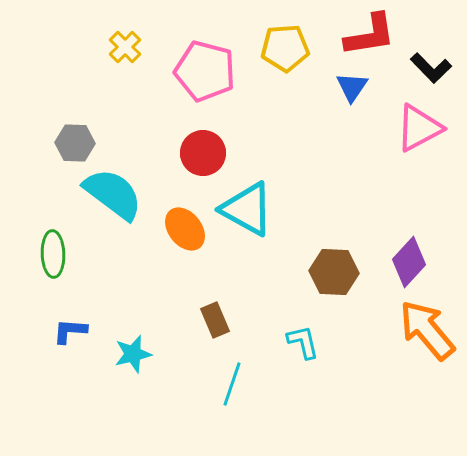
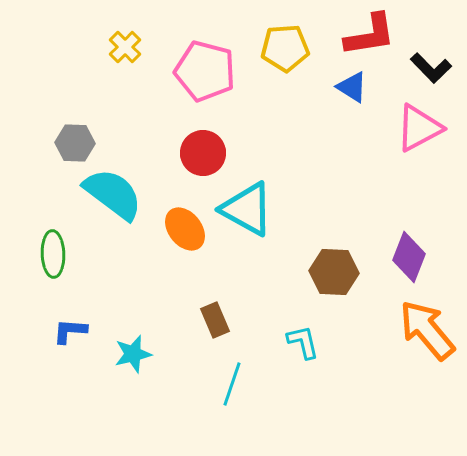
blue triangle: rotated 32 degrees counterclockwise
purple diamond: moved 5 px up; rotated 21 degrees counterclockwise
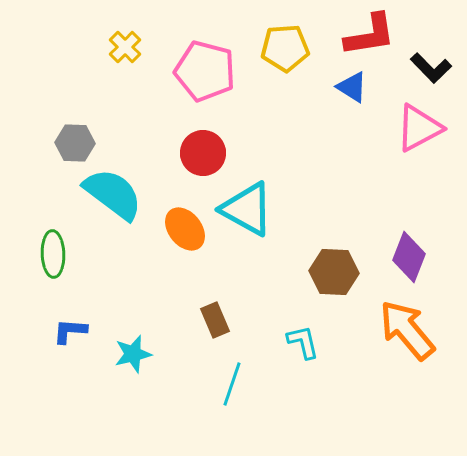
orange arrow: moved 20 px left
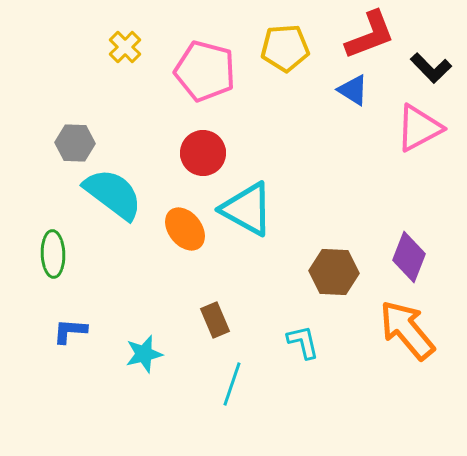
red L-shape: rotated 12 degrees counterclockwise
blue triangle: moved 1 px right, 3 px down
cyan star: moved 11 px right
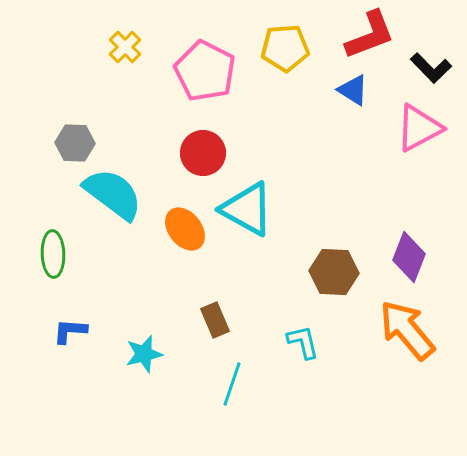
pink pentagon: rotated 12 degrees clockwise
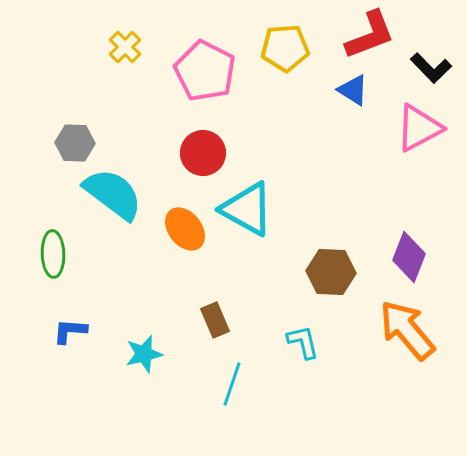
brown hexagon: moved 3 px left
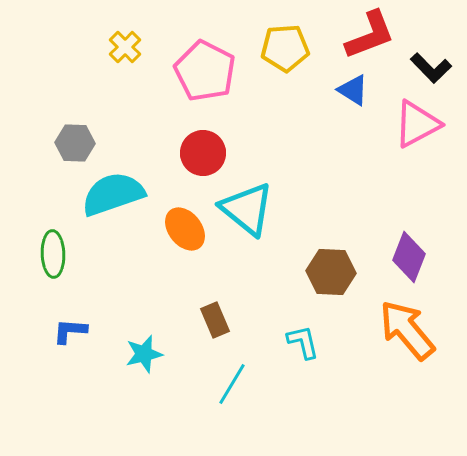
pink triangle: moved 2 px left, 4 px up
cyan semicircle: rotated 56 degrees counterclockwise
cyan triangle: rotated 10 degrees clockwise
cyan line: rotated 12 degrees clockwise
